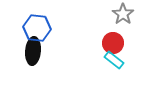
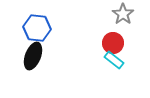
black ellipse: moved 5 px down; rotated 16 degrees clockwise
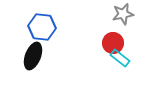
gray star: rotated 25 degrees clockwise
blue hexagon: moved 5 px right, 1 px up
cyan rectangle: moved 6 px right, 2 px up
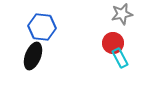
gray star: moved 1 px left
cyan rectangle: rotated 24 degrees clockwise
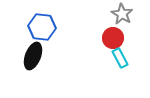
gray star: rotated 30 degrees counterclockwise
red circle: moved 5 px up
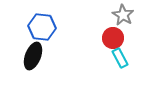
gray star: moved 1 px right, 1 px down
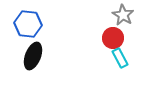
blue hexagon: moved 14 px left, 3 px up
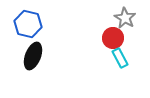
gray star: moved 2 px right, 3 px down
blue hexagon: rotated 8 degrees clockwise
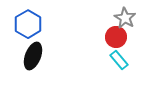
blue hexagon: rotated 16 degrees clockwise
red circle: moved 3 px right, 1 px up
cyan rectangle: moved 1 px left, 2 px down; rotated 12 degrees counterclockwise
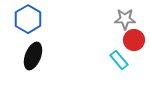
gray star: moved 1 px down; rotated 30 degrees counterclockwise
blue hexagon: moved 5 px up
red circle: moved 18 px right, 3 px down
